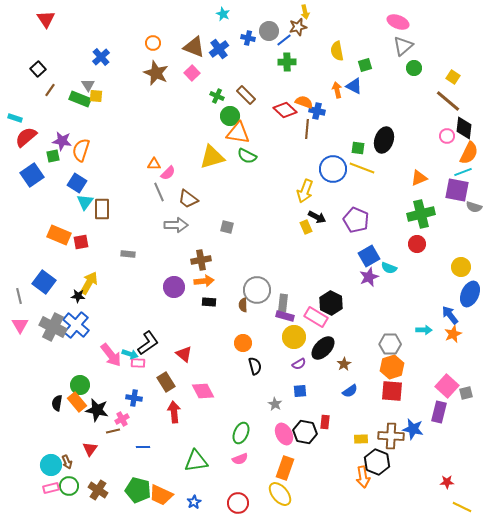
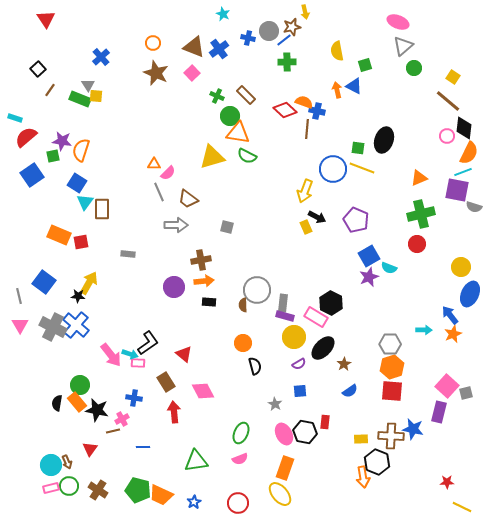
brown star at (298, 27): moved 6 px left
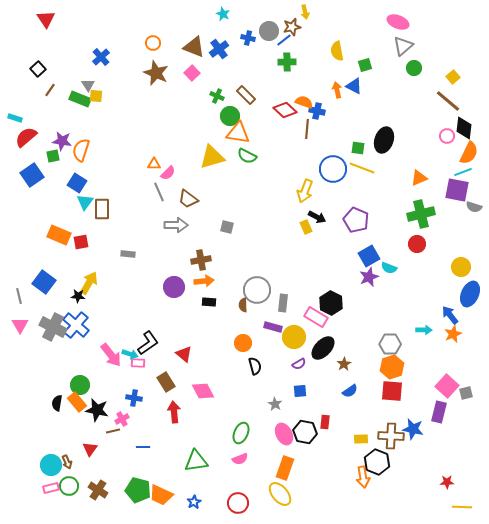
yellow square at (453, 77): rotated 16 degrees clockwise
purple rectangle at (285, 316): moved 12 px left, 11 px down
yellow line at (462, 507): rotated 24 degrees counterclockwise
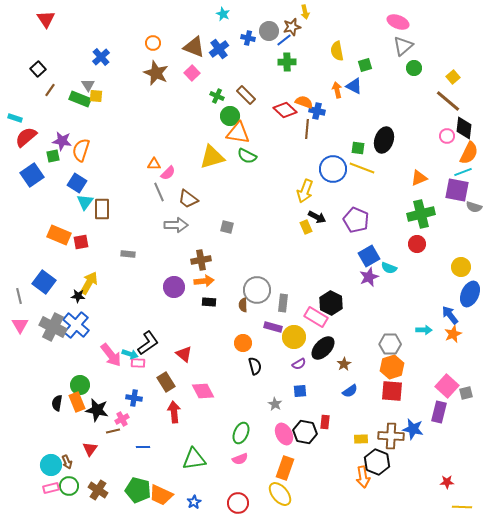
orange rectangle at (77, 402): rotated 18 degrees clockwise
green triangle at (196, 461): moved 2 px left, 2 px up
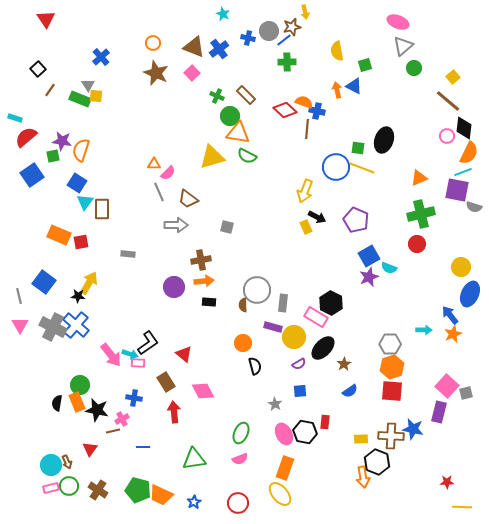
blue circle at (333, 169): moved 3 px right, 2 px up
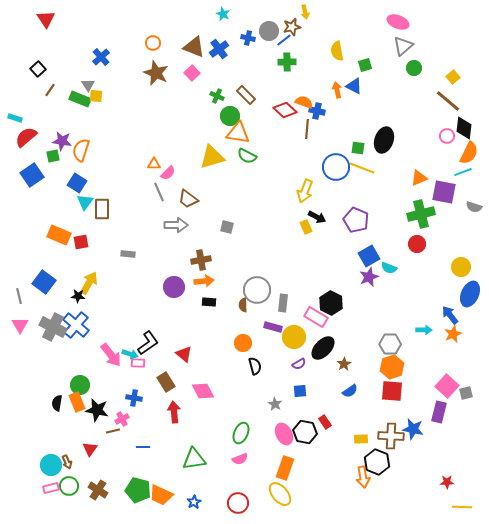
purple square at (457, 190): moved 13 px left, 2 px down
red rectangle at (325, 422): rotated 40 degrees counterclockwise
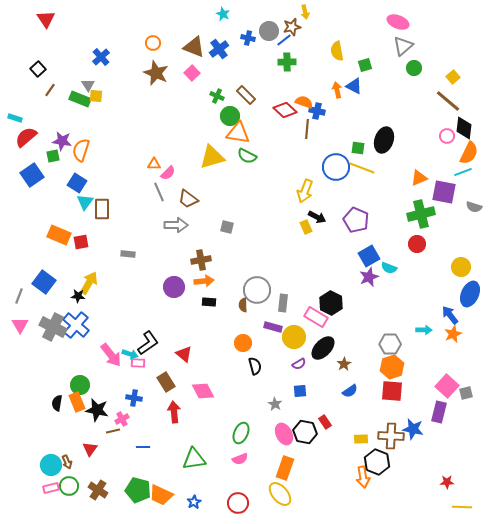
gray line at (19, 296): rotated 35 degrees clockwise
